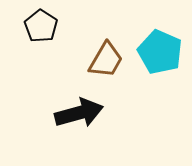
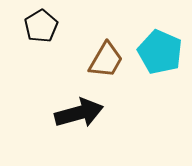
black pentagon: rotated 8 degrees clockwise
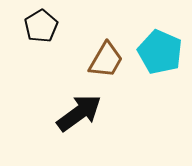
black arrow: rotated 21 degrees counterclockwise
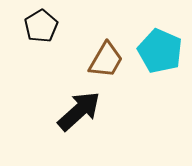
cyan pentagon: moved 1 px up
black arrow: moved 2 px up; rotated 6 degrees counterclockwise
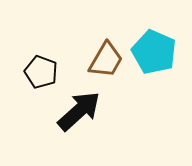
black pentagon: moved 46 px down; rotated 20 degrees counterclockwise
cyan pentagon: moved 6 px left, 1 px down
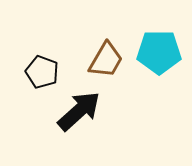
cyan pentagon: moved 5 px right; rotated 24 degrees counterclockwise
black pentagon: moved 1 px right
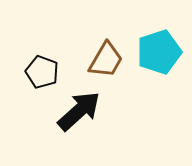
cyan pentagon: rotated 18 degrees counterclockwise
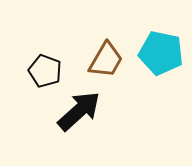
cyan pentagon: moved 2 px right, 1 px down; rotated 30 degrees clockwise
black pentagon: moved 3 px right, 1 px up
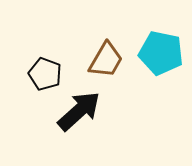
black pentagon: moved 3 px down
